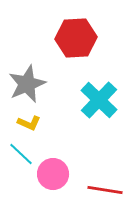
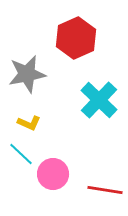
red hexagon: rotated 21 degrees counterclockwise
gray star: moved 10 px up; rotated 12 degrees clockwise
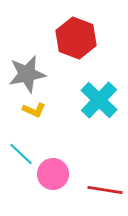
red hexagon: rotated 15 degrees counterclockwise
yellow L-shape: moved 5 px right, 13 px up
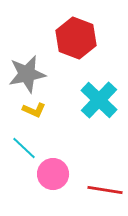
cyan line: moved 3 px right, 6 px up
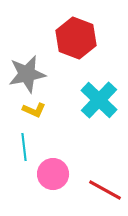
cyan line: moved 1 px up; rotated 40 degrees clockwise
red line: rotated 20 degrees clockwise
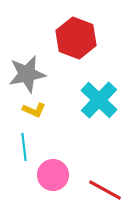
pink circle: moved 1 px down
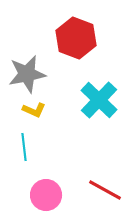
pink circle: moved 7 px left, 20 px down
